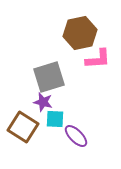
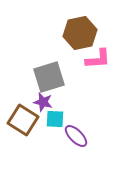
brown square: moved 7 px up
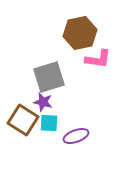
pink L-shape: rotated 12 degrees clockwise
cyan square: moved 6 px left, 4 px down
purple ellipse: rotated 65 degrees counterclockwise
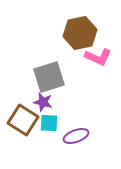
pink L-shape: moved 2 px up; rotated 16 degrees clockwise
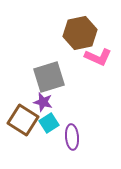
cyan square: rotated 36 degrees counterclockwise
purple ellipse: moved 4 px left, 1 px down; rotated 75 degrees counterclockwise
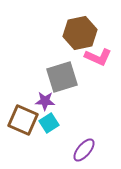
gray square: moved 13 px right
purple star: moved 2 px right, 1 px up; rotated 12 degrees counterclockwise
brown square: rotated 8 degrees counterclockwise
purple ellipse: moved 12 px right, 13 px down; rotated 45 degrees clockwise
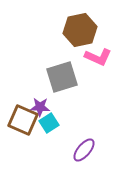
brown hexagon: moved 3 px up
purple star: moved 5 px left, 6 px down
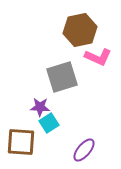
brown square: moved 2 px left, 22 px down; rotated 20 degrees counterclockwise
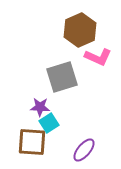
brown hexagon: rotated 12 degrees counterclockwise
brown square: moved 11 px right
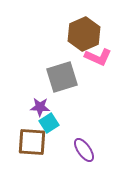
brown hexagon: moved 4 px right, 4 px down
purple ellipse: rotated 75 degrees counterclockwise
